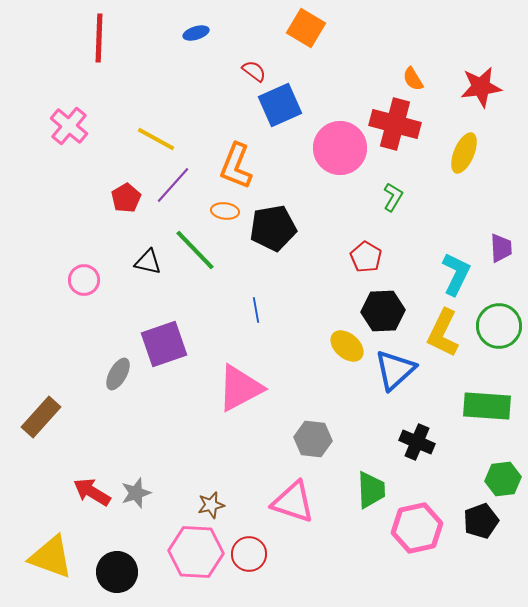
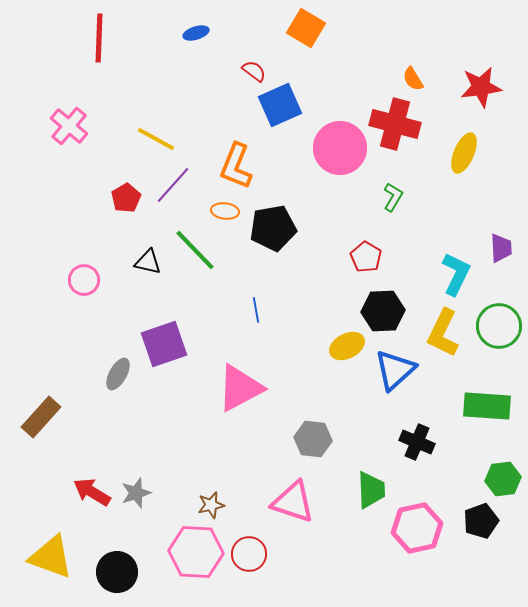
yellow ellipse at (347, 346): rotated 68 degrees counterclockwise
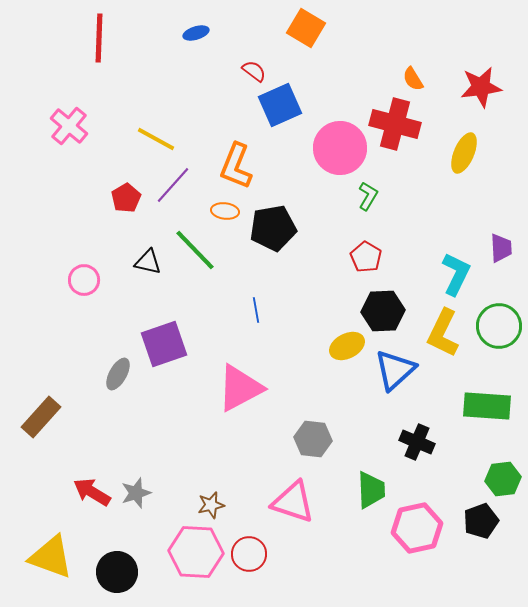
green L-shape at (393, 197): moved 25 px left, 1 px up
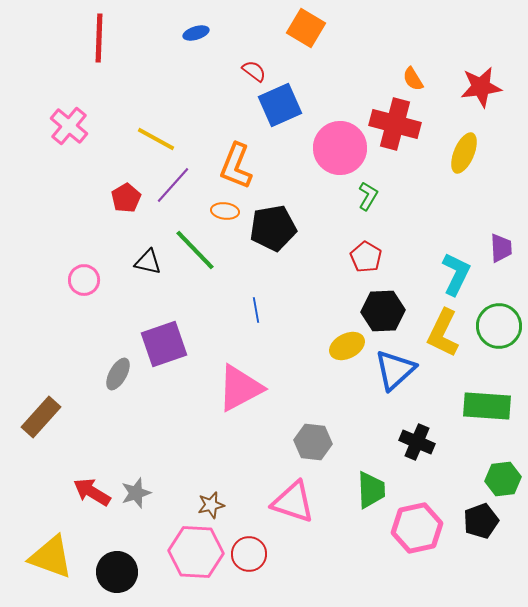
gray hexagon at (313, 439): moved 3 px down
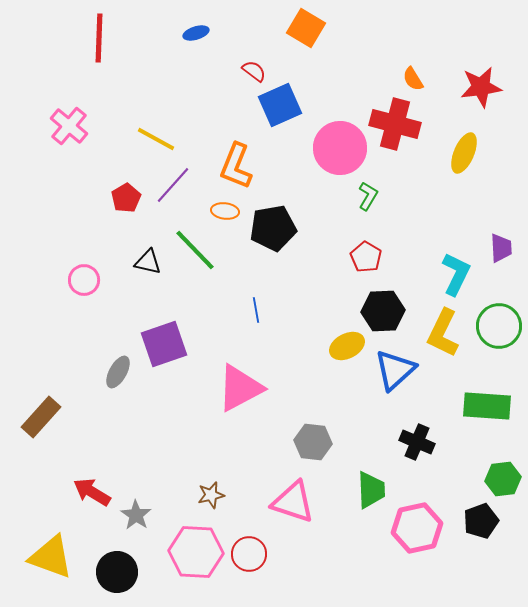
gray ellipse at (118, 374): moved 2 px up
gray star at (136, 493): moved 22 px down; rotated 20 degrees counterclockwise
brown star at (211, 505): moved 10 px up
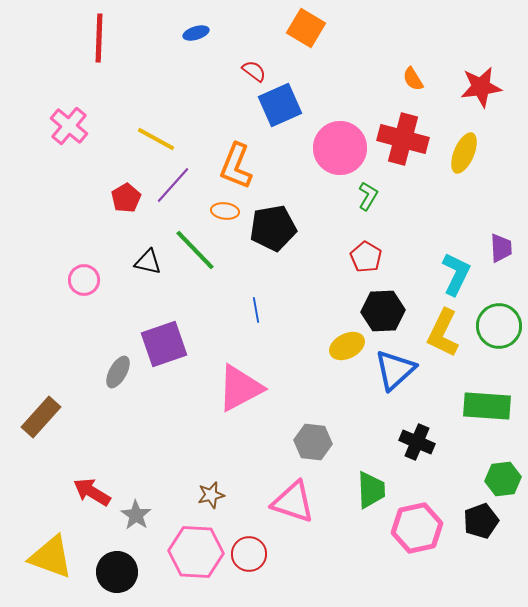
red cross at (395, 124): moved 8 px right, 15 px down
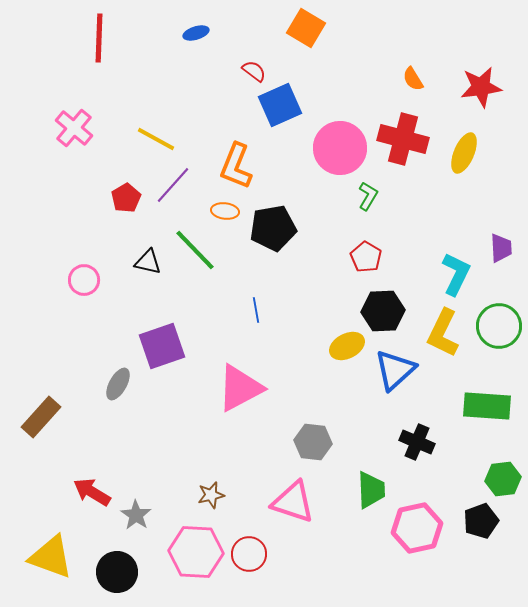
pink cross at (69, 126): moved 5 px right, 2 px down
purple square at (164, 344): moved 2 px left, 2 px down
gray ellipse at (118, 372): moved 12 px down
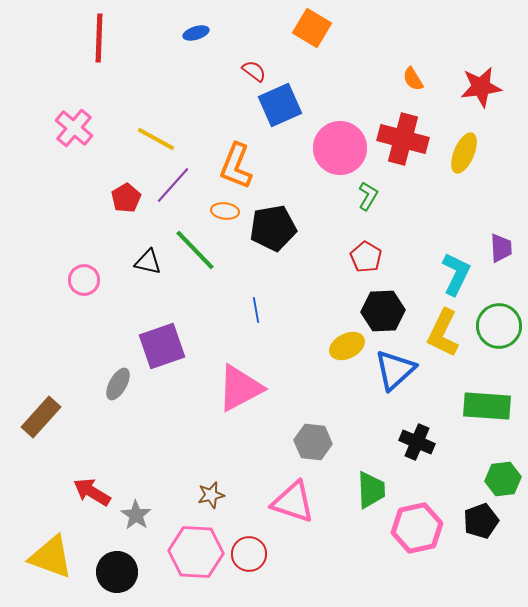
orange square at (306, 28): moved 6 px right
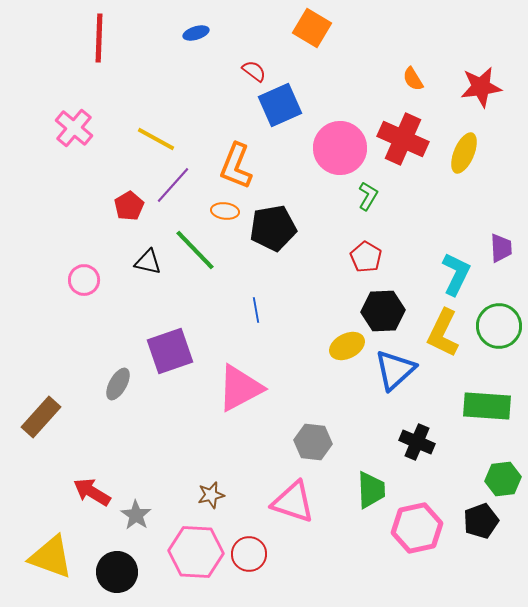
red cross at (403, 139): rotated 9 degrees clockwise
red pentagon at (126, 198): moved 3 px right, 8 px down
purple square at (162, 346): moved 8 px right, 5 px down
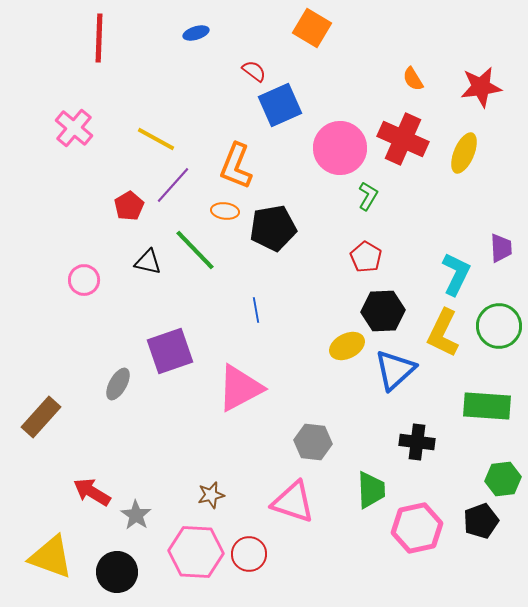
black cross at (417, 442): rotated 16 degrees counterclockwise
